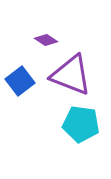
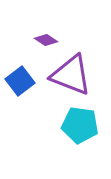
cyan pentagon: moved 1 px left, 1 px down
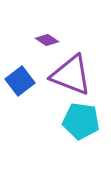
purple diamond: moved 1 px right
cyan pentagon: moved 1 px right, 4 px up
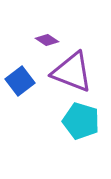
purple triangle: moved 1 px right, 3 px up
cyan pentagon: rotated 9 degrees clockwise
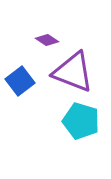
purple triangle: moved 1 px right
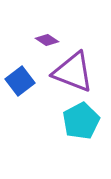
cyan pentagon: rotated 27 degrees clockwise
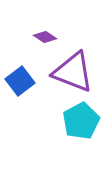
purple diamond: moved 2 px left, 3 px up
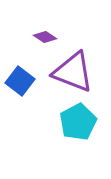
blue square: rotated 16 degrees counterclockwise
cyan pentagon: moved 3 px left, 1 px down
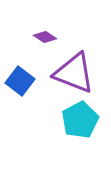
purple triangle: moved 1 px right, 1 px down
cyan pentagon: moved 2 px right, 2 px up
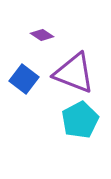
purple diamond: moved 3 px left, 2 px up
blue square: moved 4 px right, 2 px up
